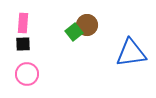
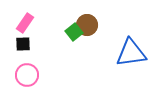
pink rectangle: moved 2 px right; rotated 30 degrees clockwise
pink circle: moved 1 px down
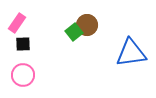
pink rectangle: moved 8 px left
pink circle: moved 4 px left
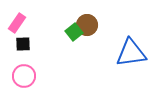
pink circle: moved 1 px right, 1 px down
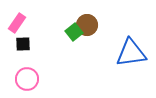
pink circle: moved 3 px right, 3 px down
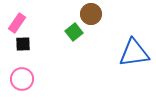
brown circle: moved 4 px right, 11 px up
blue triangle: moved 3 px right
pink circle: moved 5 px left
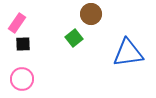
green square: moved 6 px down
blue triangle: moved 6 px left
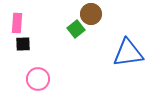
pink rectangle: rotated 30 degrees counterclockwise
green square: moved 2 px right, 9 px up
pink circle: moved 16 px right
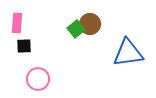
brown circle: moved 1 px left, 10 px down
black square: moved 1 px right, 2 px down
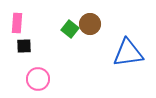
green square: moved 6 px left; rotated 12 degrees counterclockwise
